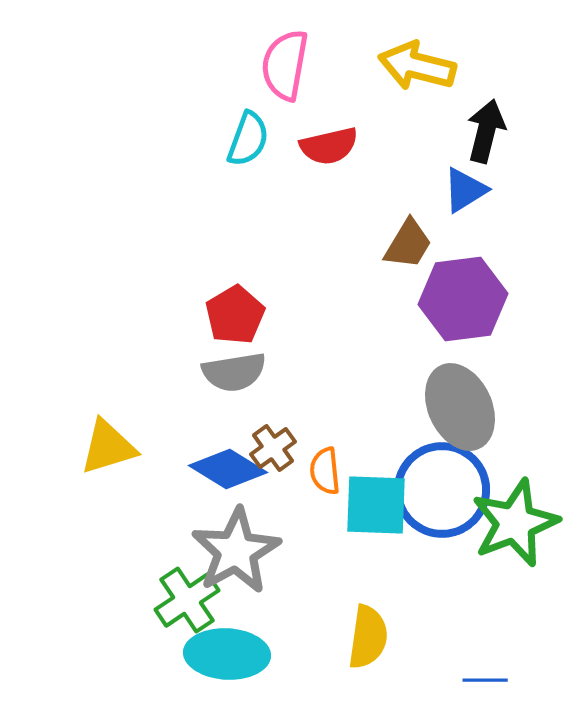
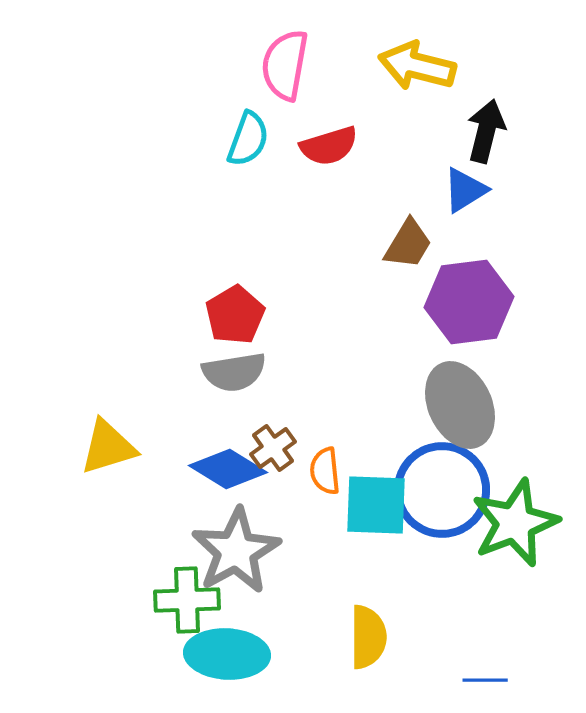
red semicircle: rotated 4 degrees counterclockwise
purple hexagon: moved 6 px right, 3 px down
gray ellipse: moved 2 px up
green cross: rotated 32 degrees clockwise
yellow semicircle: rotated 8 degrees counterclockwise
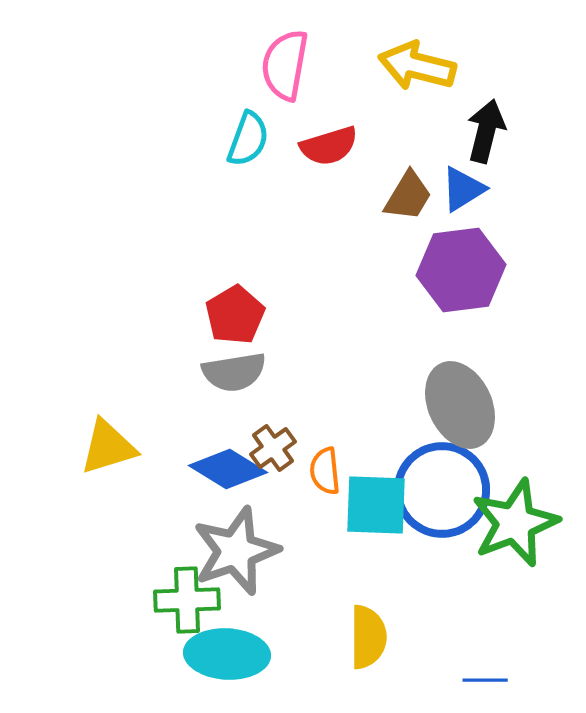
blue triangle: moved 2 px left, 1 px up
brown trapezoid: moved 48 px up
purple hexagon: moved 8 px left, 32 px up
gray star: rotated 10 degrees clockwise
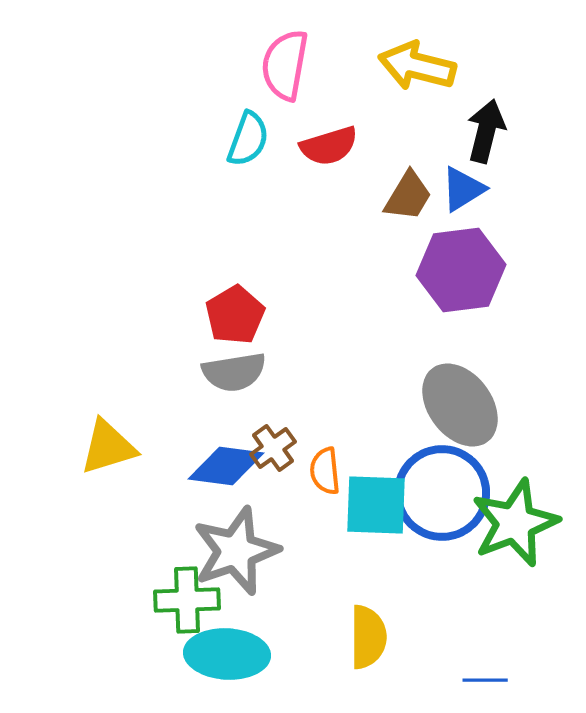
gray ellipse: rotated 12 degrees counterclockwise
blue diamond: moved 2 px left, 3 px up; rotated 24 degrees counterclockwise
blue circle: moved 3 px down
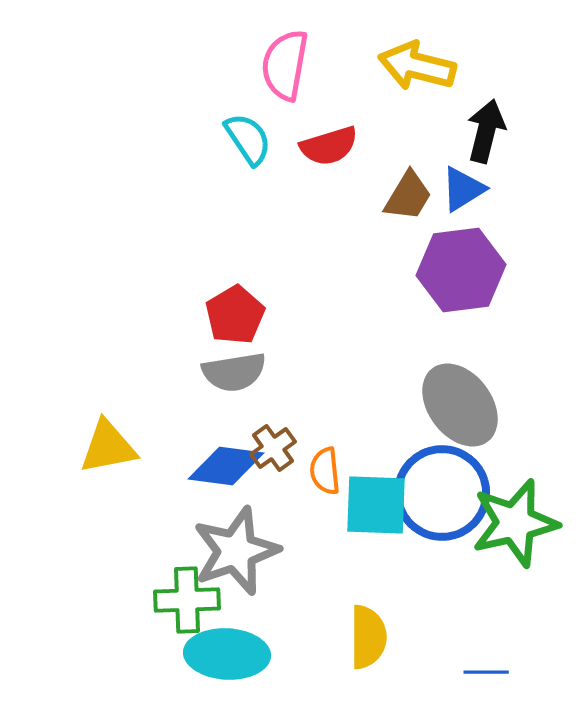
cyan semicircle: rotated 54 degrees counterclockwise
yellow triangle: rotated 6 degrees clockwise
green star: rotated 8 degrees clockwise
blue line: moved 1 px right, 8 px up
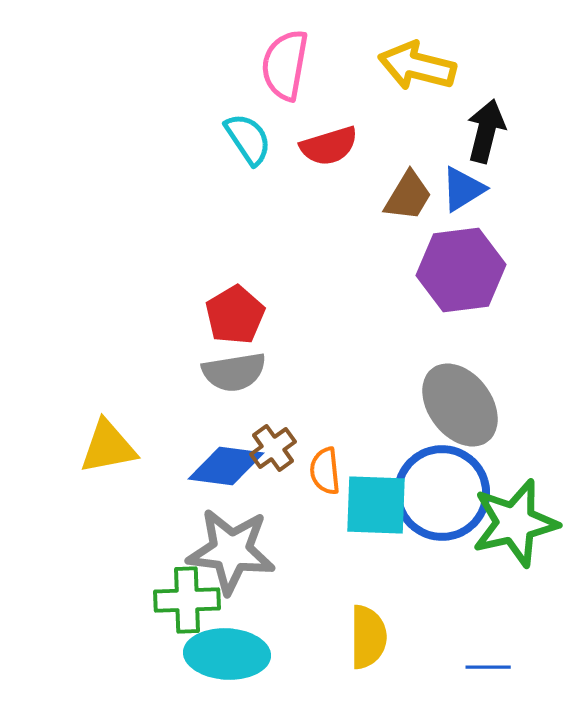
gray star: moved 5 px left; rotated 26 degrees clockwise
blue line: moved 2 px right, 5 px up
